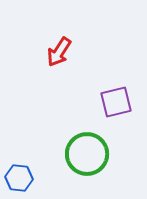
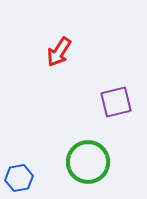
green circle: moved 1 px right, 8 px down
blue hexagon: rotated 16 degrees counterclockwise
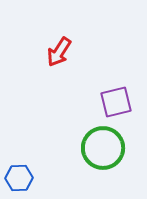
green circle: moved 15 px right, 14 px up
blue hexagon: rotated 8 degrees clockwise
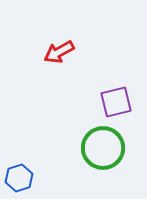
red arrow: rotated 28 degrees clockwise
blue hexagon: rotated 16 degrees counterclockwise
